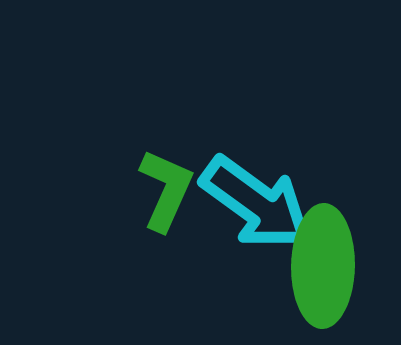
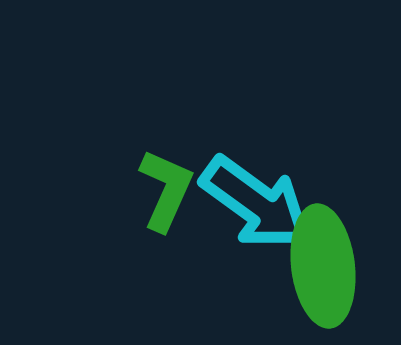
green ellipse: rotated 8 degrees counterclockwise
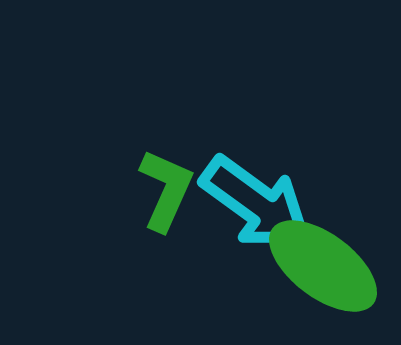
green ellipse: rotated 46 degrees counterclockwise
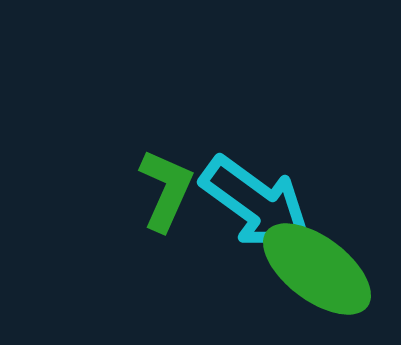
green ellipse: moved 6 px left, 3 px down
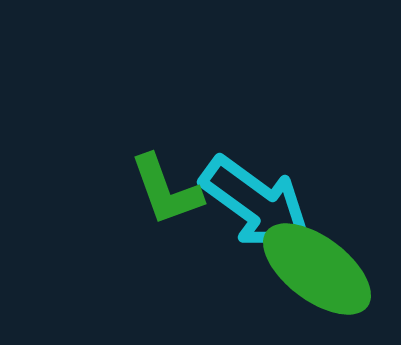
green L-shape: rotated 136 degrees clockwise
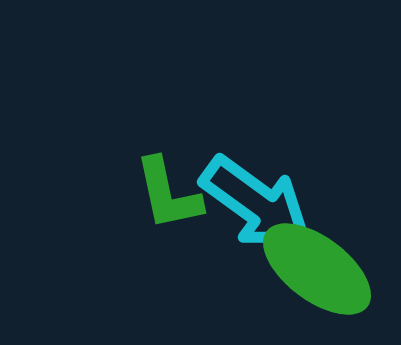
green L-shape: moved 2 px right, 4 px down; rotated 8 degrees clockwise
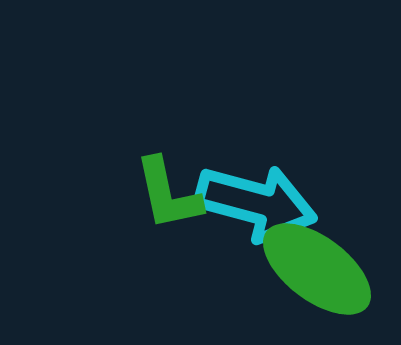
cyan arrow: rotated 21 degrees counterclockwise
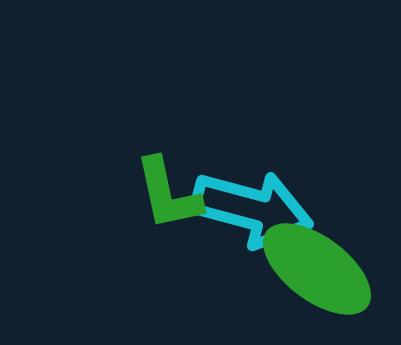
cyan arrow: moved 4 px left, 6 px down
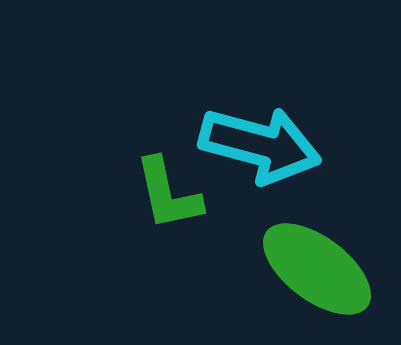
cyan arrow: moved 8 px right, 64 px up
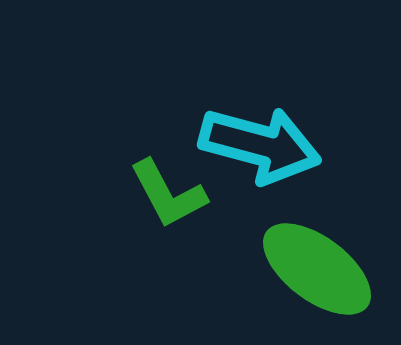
green L-shape: rotated 16 degrees counterclockwise
